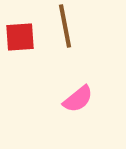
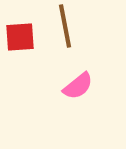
pink semicircle: moved 13 px up
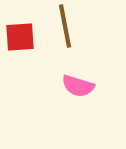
pink semicircle: rotated 56 degrees clockwise
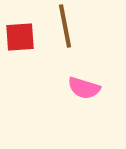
pink semicircle: moved 6 px right, 2 px down
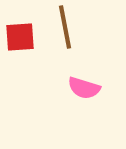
brown line: moved 1 px down
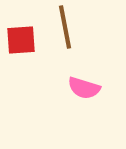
red square: moved 1 px right, 3 px down
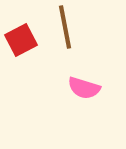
red square: rotated 24 degrees counterclockwise
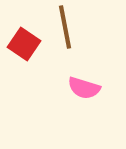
red square: moved 3 px right, 4 px down; rotated 28 degrees counterclockwise
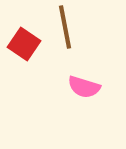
pink semicircle: moved 1 px up
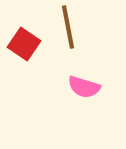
brown line: moved 3 px right
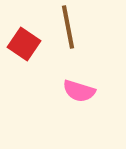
pink semicircle: moved 5 px left, 4 px down
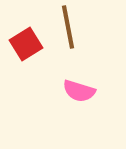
red square: moved 2 px right; rotated 24 degrees clockwise
